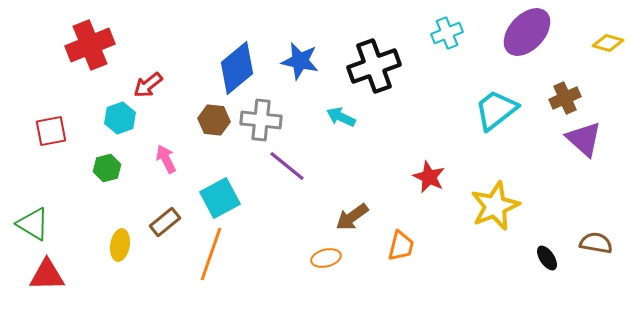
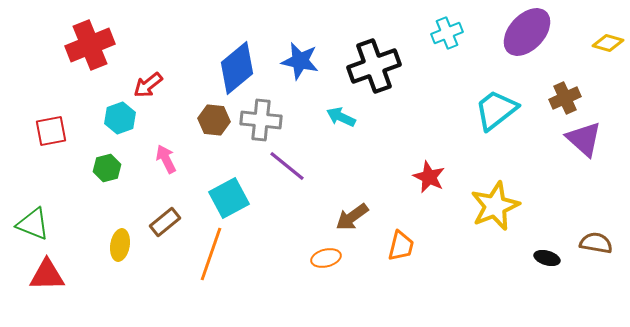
cyan square: moved 9 px right
green triangle: rotated 9 degrees counterclockwise
black ellipse: rotated 40 degrees counterclockwise
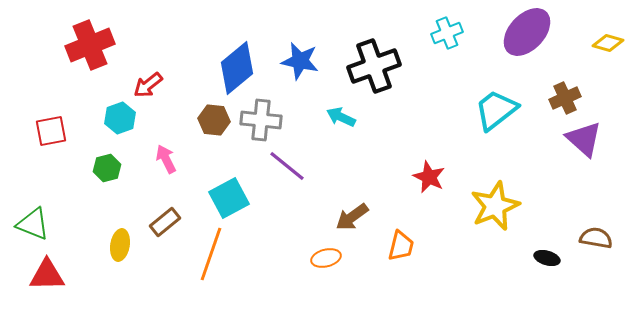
brown semicircle: moved 5 px up
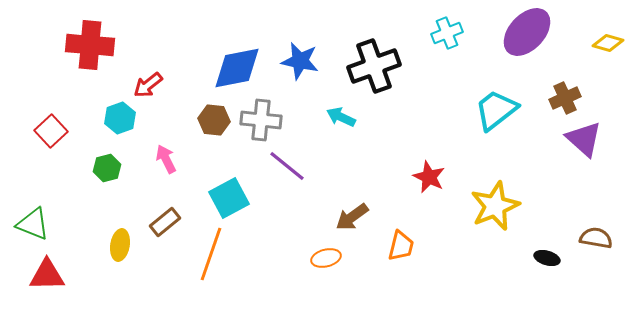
red cross: rotated 27 degrees clockwise
blue diamond: rotated 28 degrees clockwise
red square: rotated 32 degrees counterclockwise
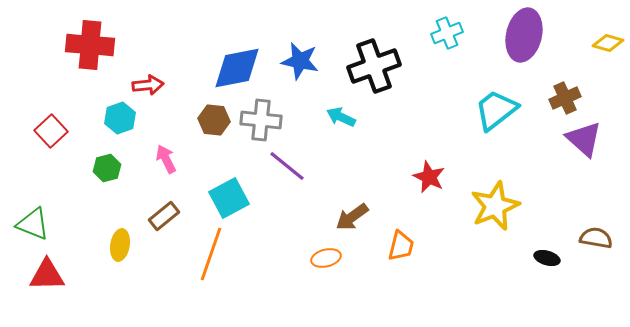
purple ellipse: moved 3 px left, 3 px down; rotated 30 degrees counterclockwise
red arrow: rotated 148 degrees counterclockwise
brown rectangle: moved 1 px left, 6 px up
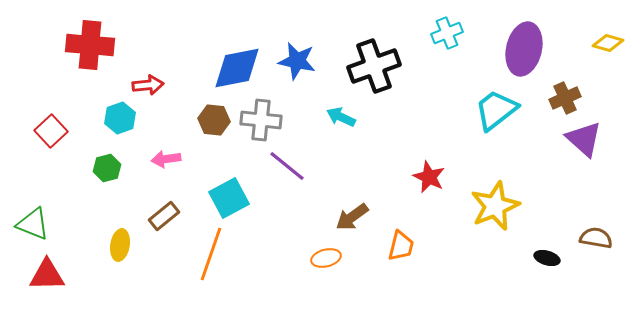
purple ellipse: moved 14 px down
blue star: moved 3 px left
pink arrow: rotated 72 degrees counterclockwise
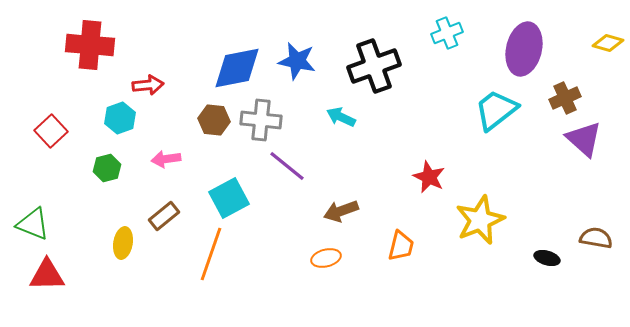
yellow star: moved 15 px left, 14 px down
brown arrow: moved 11 px left, 6 px up; rotated 16 degrees clockwise
yellow ellipse: moved 3 px right, 2 px up
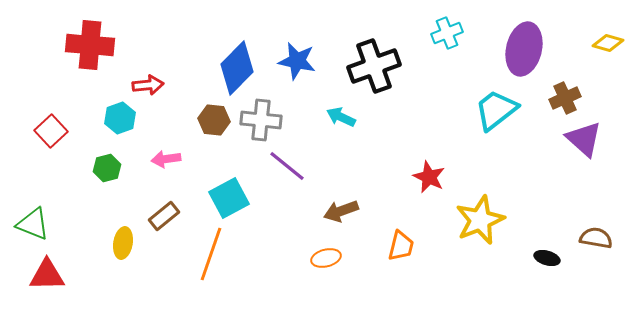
blue diamond: rotated 34 degrees counterclockwise
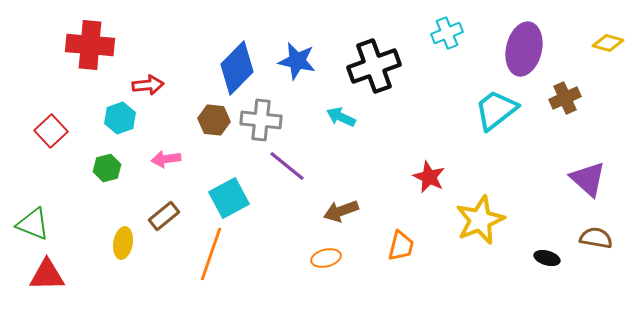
purple triangle: moved 4 px right, 40 px down
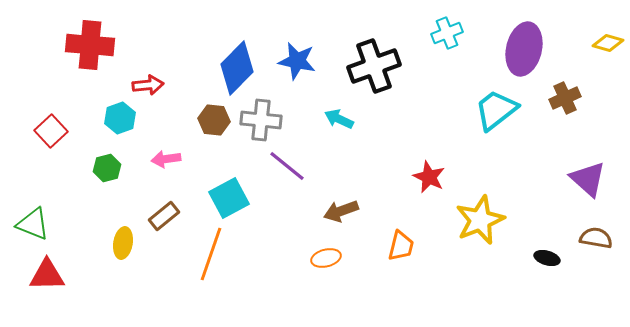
cyan arrow: moved 2 px left, 2 px down
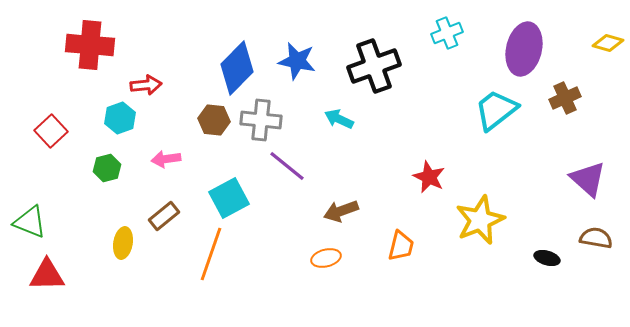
red arrow: moved 2 px left
green triangle: moved 3 px left, 2 px up
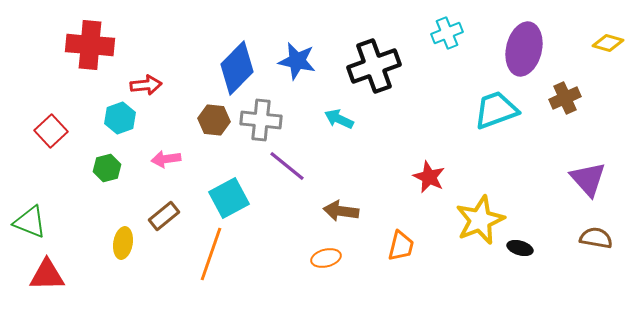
cyan trapezoid: rotated 18 degrees clockwise
purple triangle: rotated 6 degrees clockwise
brown arrow: rotated 28 degrees clockwise
black ellipse: moved 27 px left, 10 px up
